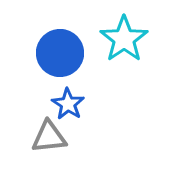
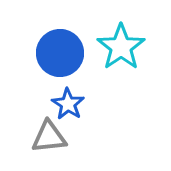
cyan star: moved 3 px left, 8 px down
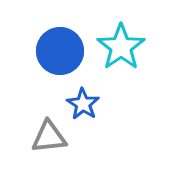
blue circle: moved 2 px up
blue star: moved 15 px right
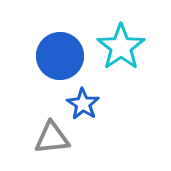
blue circle: moved 5 px down
gray triangle: moved 3 px right, 1 px down
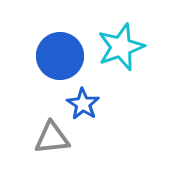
cyan star: rotated 15 degrees clockwise
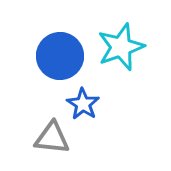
gray triangle: rotated 12 degrees clockwise
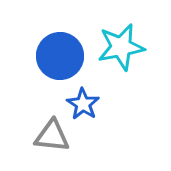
cyan star: rotated 9 degrees clockwise
gray triangle: moved 2 px up
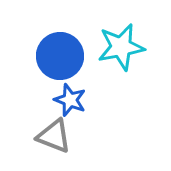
blue star: moved 13 px left, 4 px up; rotated 12 degrees counterclockwise
gray triangle: moved 2 px right; rotated 15 degrees clockwise
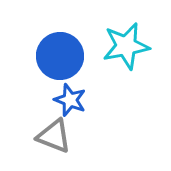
cyan star: moved 5 px right, 1 px up
